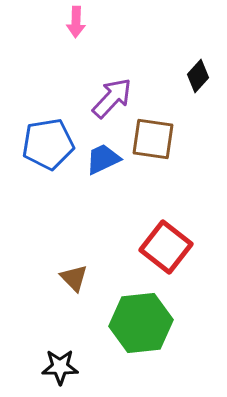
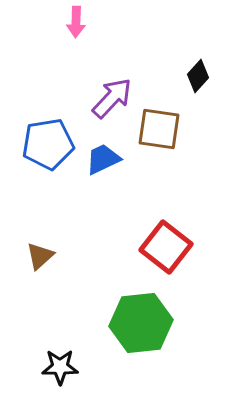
brown square: moved 6 px right, 10 px up
brown triangle: moved 34 px left, 22 px up; rotated 32 degrees clockwise
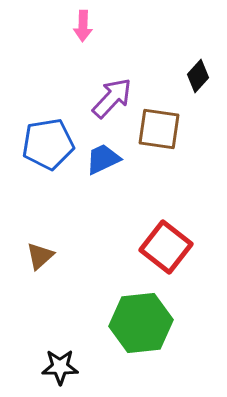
pink arrow: moved 7 px right, 4 px down
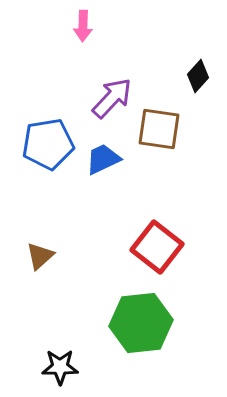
red square: moved 9 px left
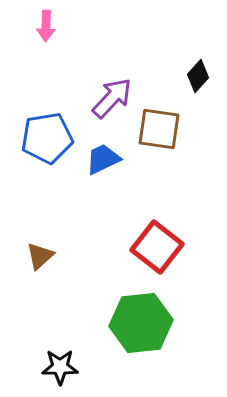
pink arrow: moved 37 px left
blue pentagon: moved 1 px left, 6 px up
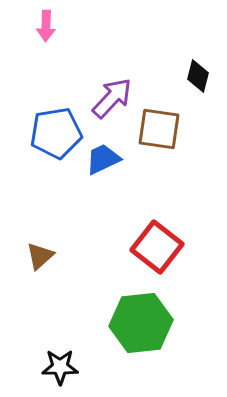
black diamond: rotated 28 degrees counterclockwise
blue pentagon: moved 9 px right, 5 px up
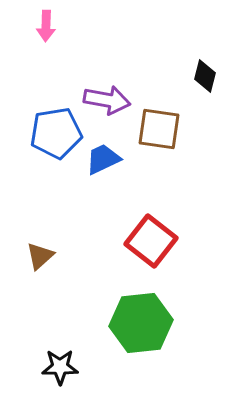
black diamond: moved 7 px right
purple arrow: moved 5 px left, 2 px down; rotated 57 degrees clockwise
red square: moved 6 px left, 6 px up
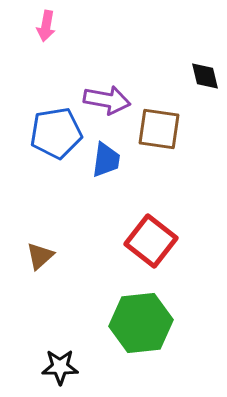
pink arrow: rotated 8 degrees clockwise
black diamond: rotated 28 degrees counterclockwise
blue trapezoid: moved 3 px right, 1 px down; rotated 123 degrees clockwise
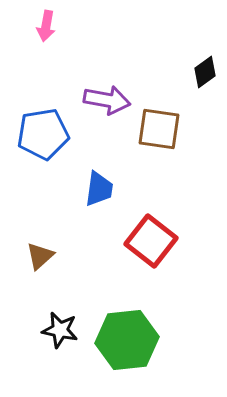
black diamond: moved 4 px up; rotated 68 degrees clockwise
blue pentagon: moved 13 px left, 1 px down
blue trapezoid: moved 7 px left, 29 px down
green hexagon: moved 14 px left, 17 px down
black star: moved 37 px up; rotated 12 degrees clockwise
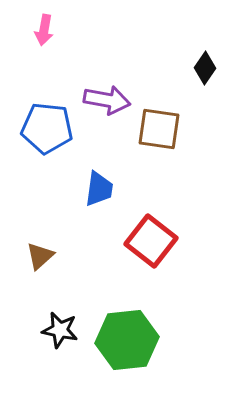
pink arrow: moved 2 px left, 4 px down
black diamond: moved 4 px up; rotated 20 degrees counterclockwise
blue pentagon: moved 4 px right, 6 px up; rotated 15 degrees clockwise
